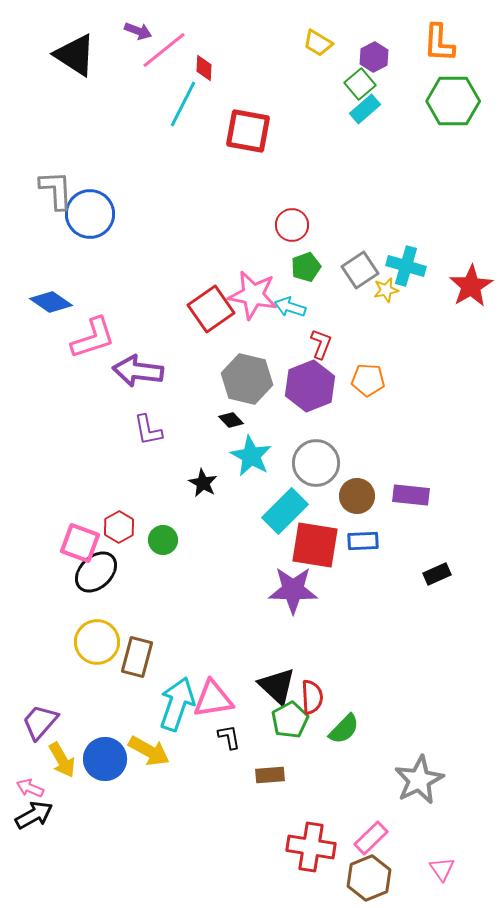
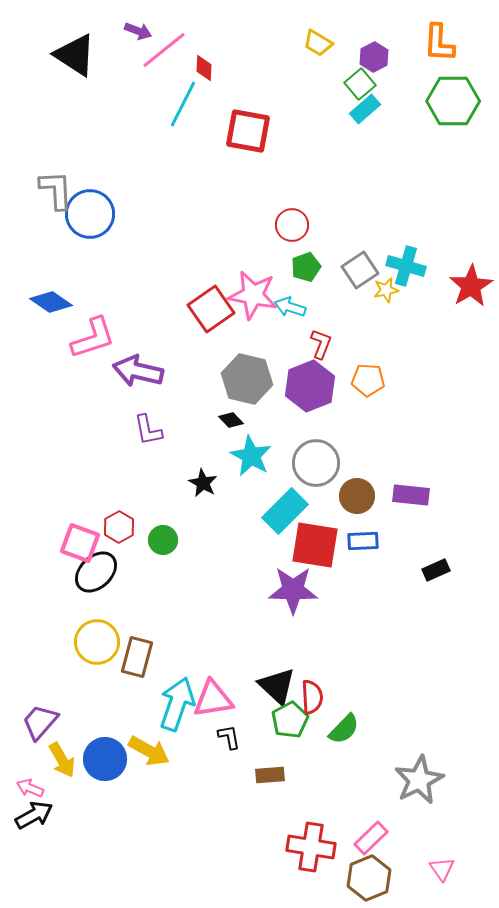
purple arrow at (138, 371): rotated 6 degrees clockwise
black rectangle at (437, 574): moved 1 px left, 4 px up
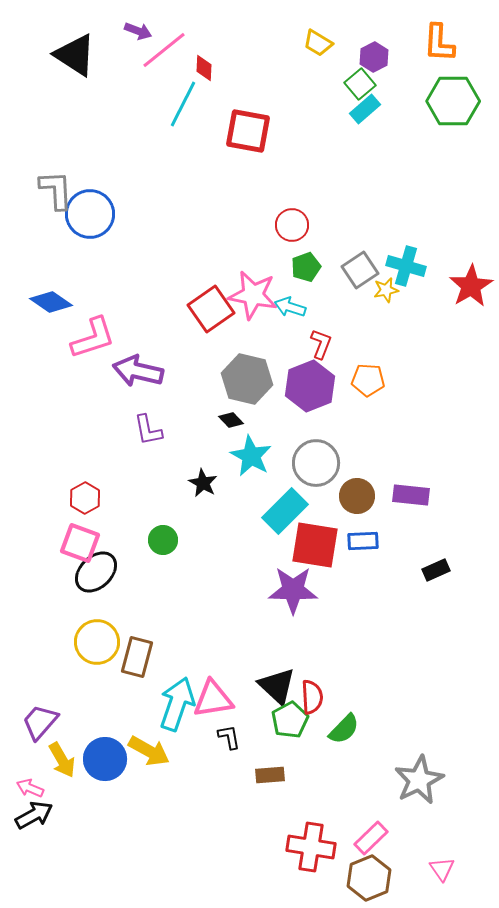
red hexagon at (119, 527): moved 34 px left, 29 px up
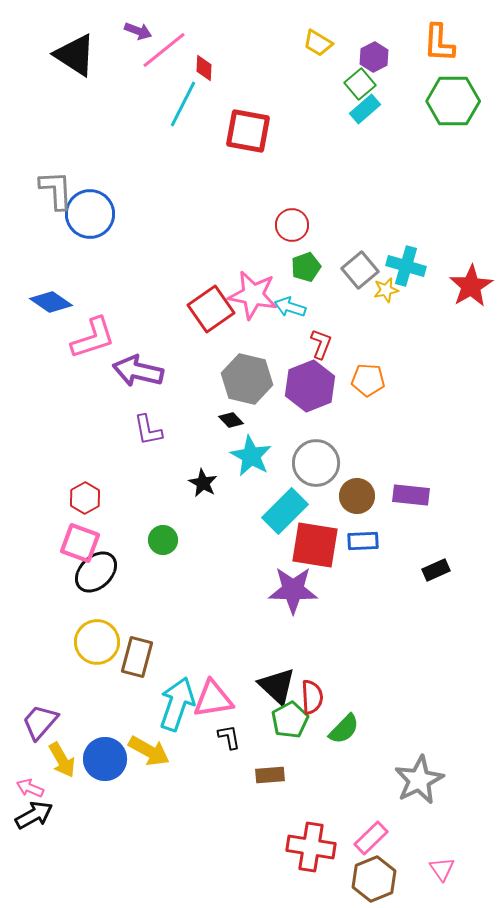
gray square at (360, 270): rotated 6 degrees counterclockwise
brown hexagon at (369, 878): moved 5 px right, 1 px down
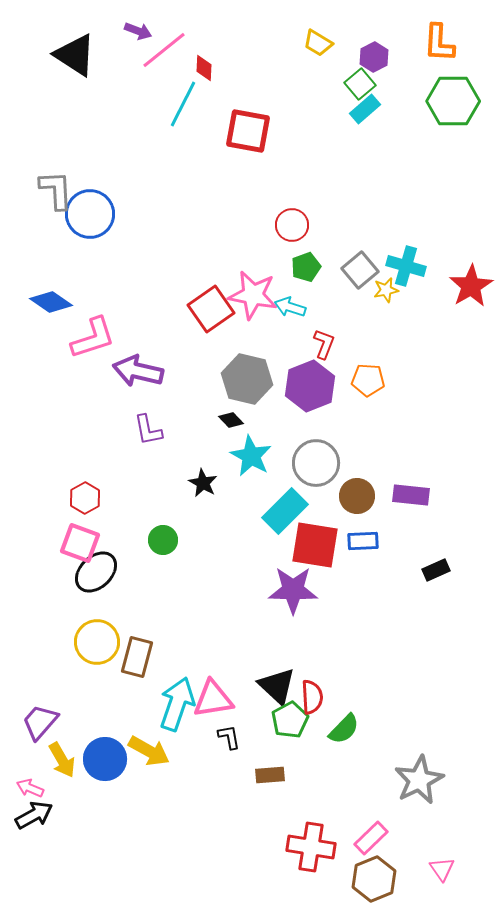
red L-shape at (321, 344): moved 3 px right
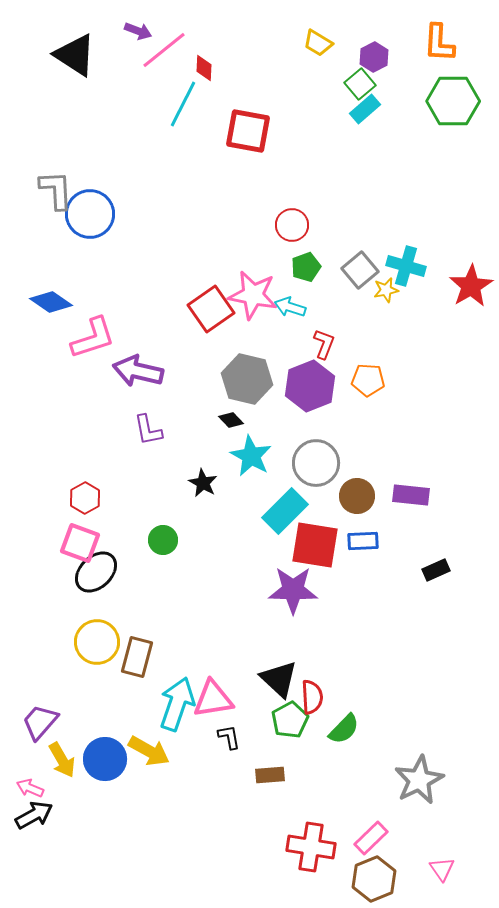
black triangle at (277, 686): moved 2 px right, 7 px up
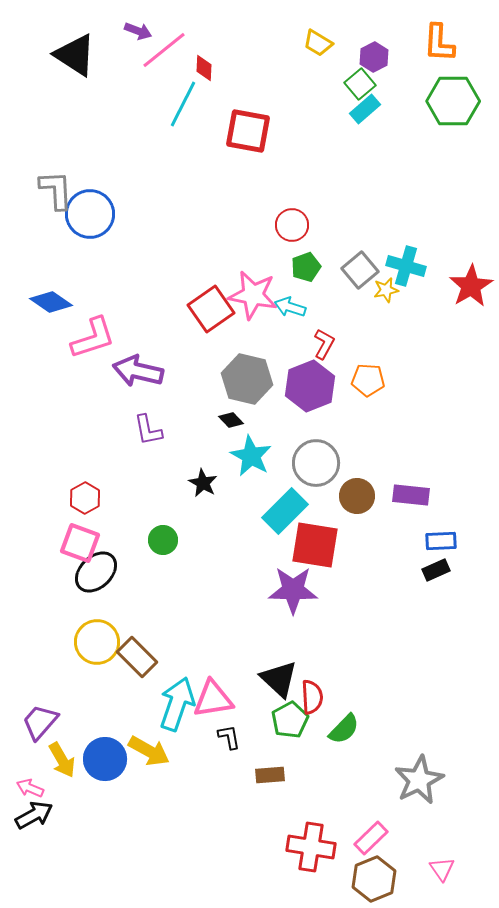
red L-shape at (324, 344): rotated 8 degrees clockwise
blue rectangle at (363, 541): moved 78 px right
brown rectangle at (137, 657): rotated 60 degrees counterclockwise
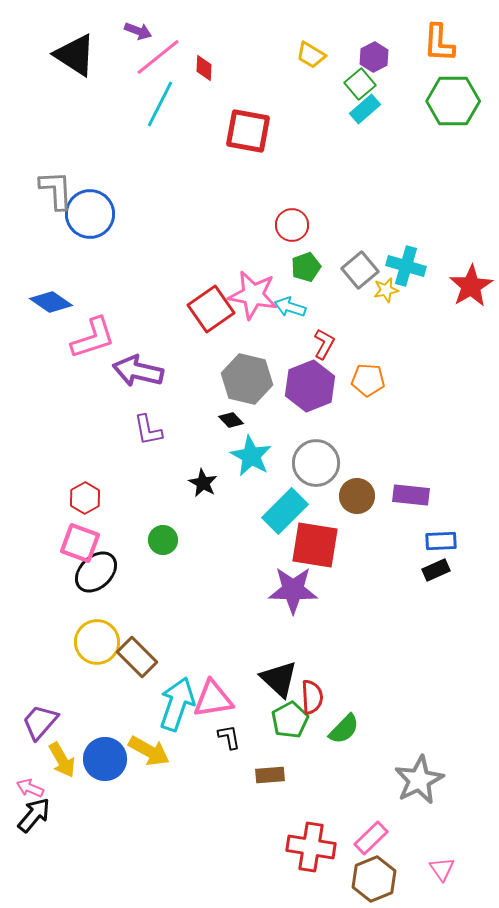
yellow trapezoid at (318, 43): moved 7 px left, 12 px down
pink line at (164, 50): moved 6 px left, 7 px down
cyan line at (183, 104): moved 23 px left
black arrow at (34, 815): rotated 21 degrees counterclockwise
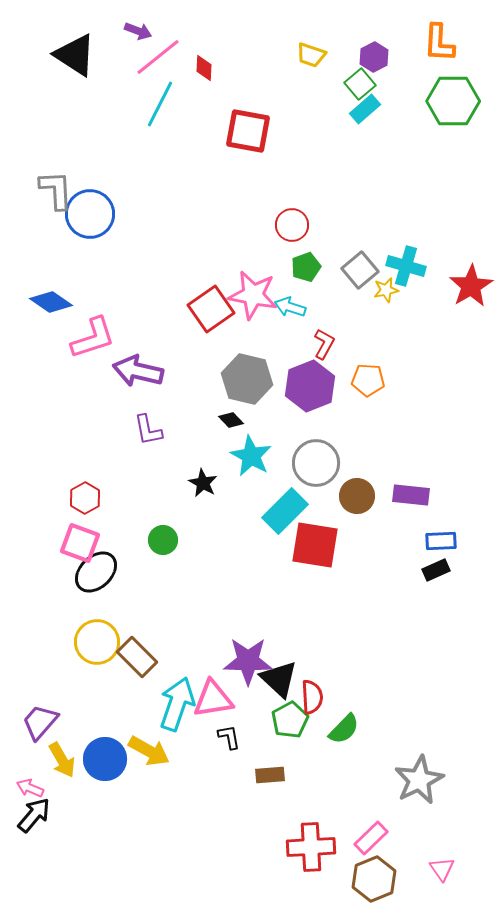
yellow trapezoid at (311, 55): rotated 12 degrees counterclockwise
purple star at (293, 590): moved 45 px left, 71 px down
red cross at (311, 847): rotated 12 degrees counterclockwise
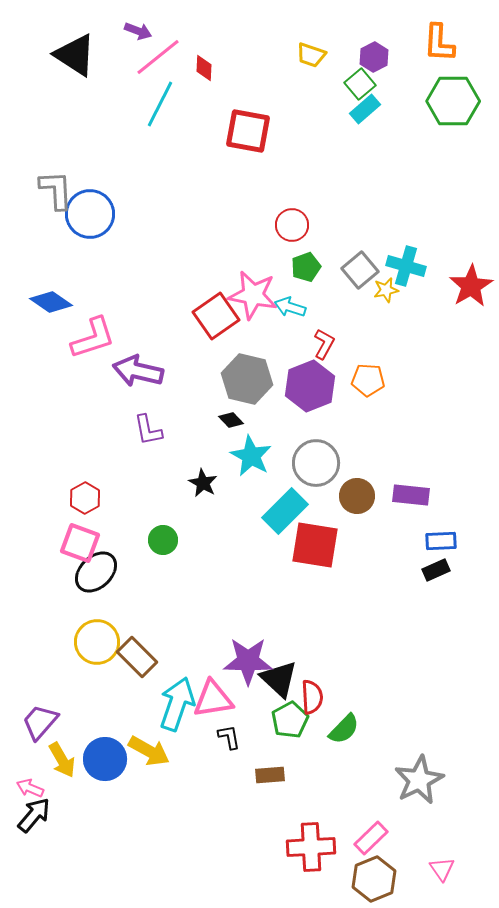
red square at (211, 309): moved 5 px right, 7 px down
